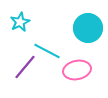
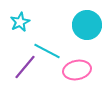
cyan circle: moved 1 px left, 3 px up
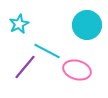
cyan star: moved 1 px left, 2 px down
pink ellipse: rotated 28 degrees clockwise
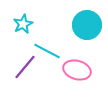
cyan star: moved 4 px right
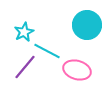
cyan star: moved 1 px right, 8 px down
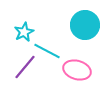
cyan circle: moved 2 px left
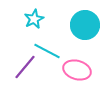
cyan star: moved 10 px right, 13 px up
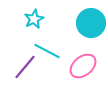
cyan circle: moved 6 px right, 2 px up
pink ellipse: moved 6 px right, 4 px up; rotated 56 degrees counterclockwise
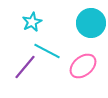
cyan star: moved 2 px left, 3 px down
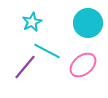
cyan circle: moved 3 px left
pink ellipse: moved 1 px up
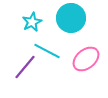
cyan circle: moved 17 px left, 5 px up
pink ellipse: moved 3 px right, 6 px up
